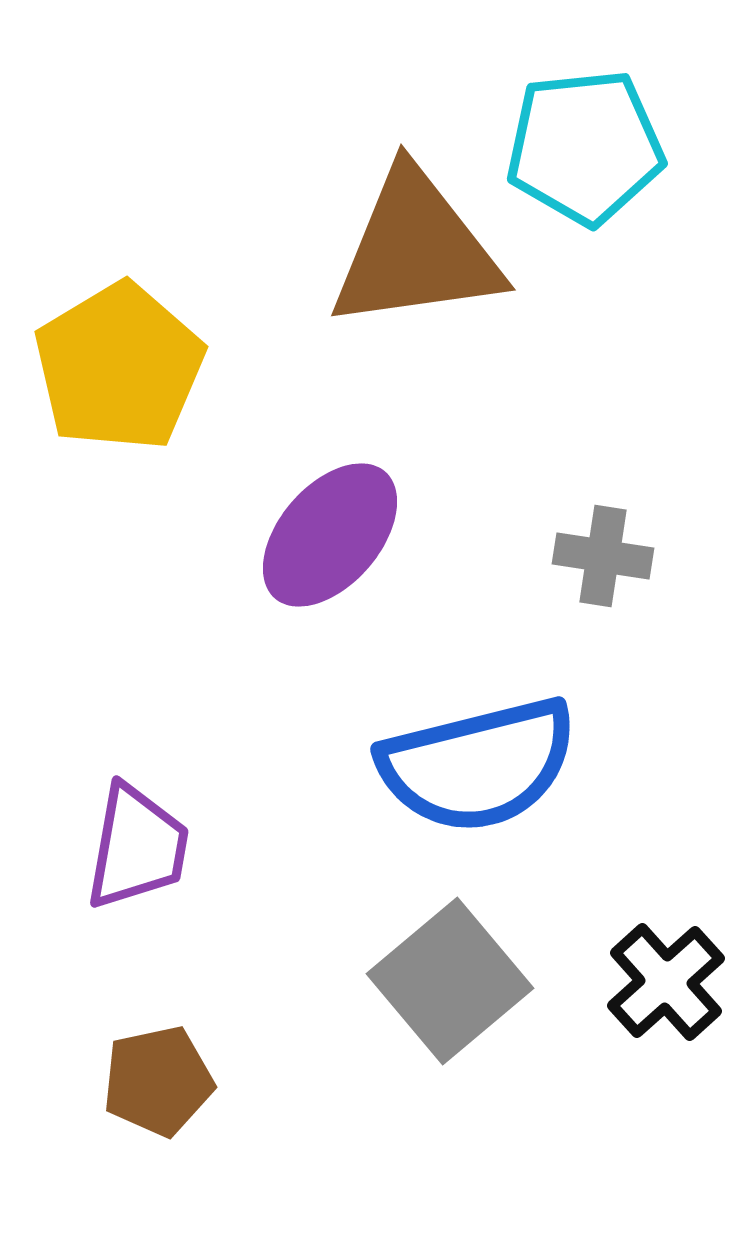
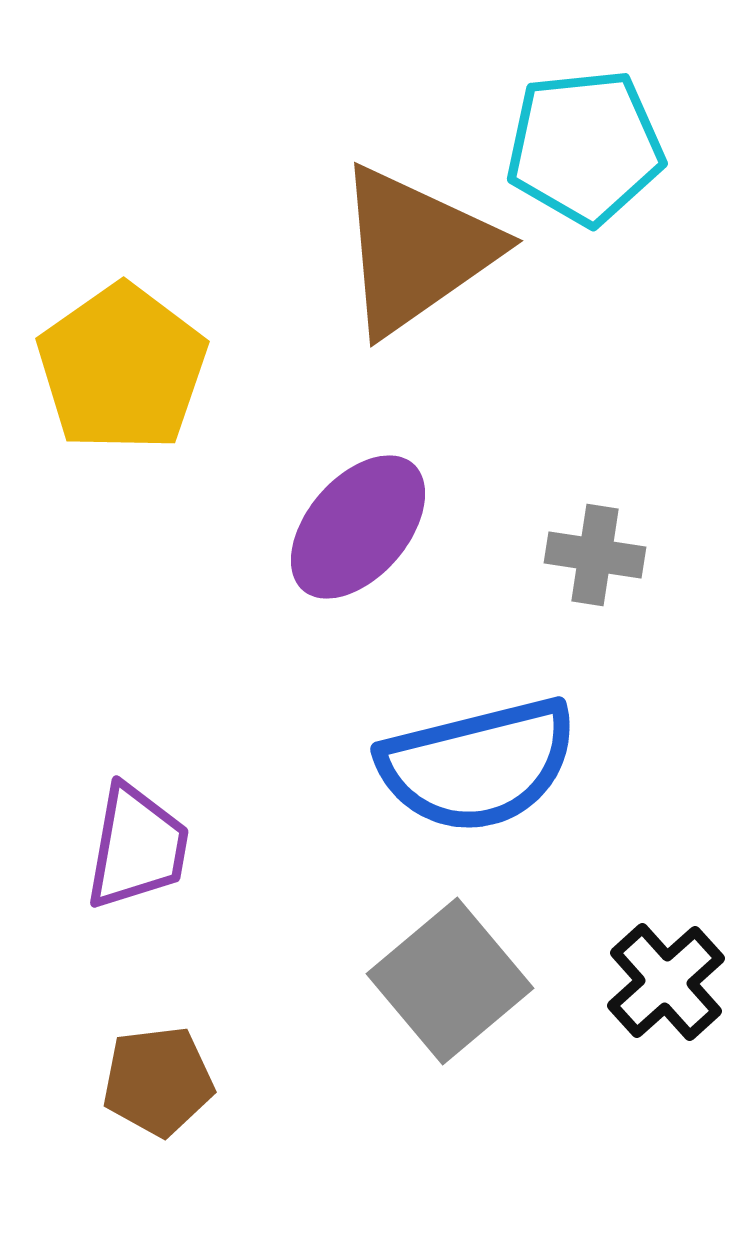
brown triangle: rotated 27 degrees counterclockwise
yellow pentagon: moved 3 px right, 1 px down; rotated 4 degrees counterclockwise
purple ellipse: moved 28 px right, 8 px up
gray cross: moved 8 px left, 1 px up
brown pentagon: rotated 5 degrees clockwise
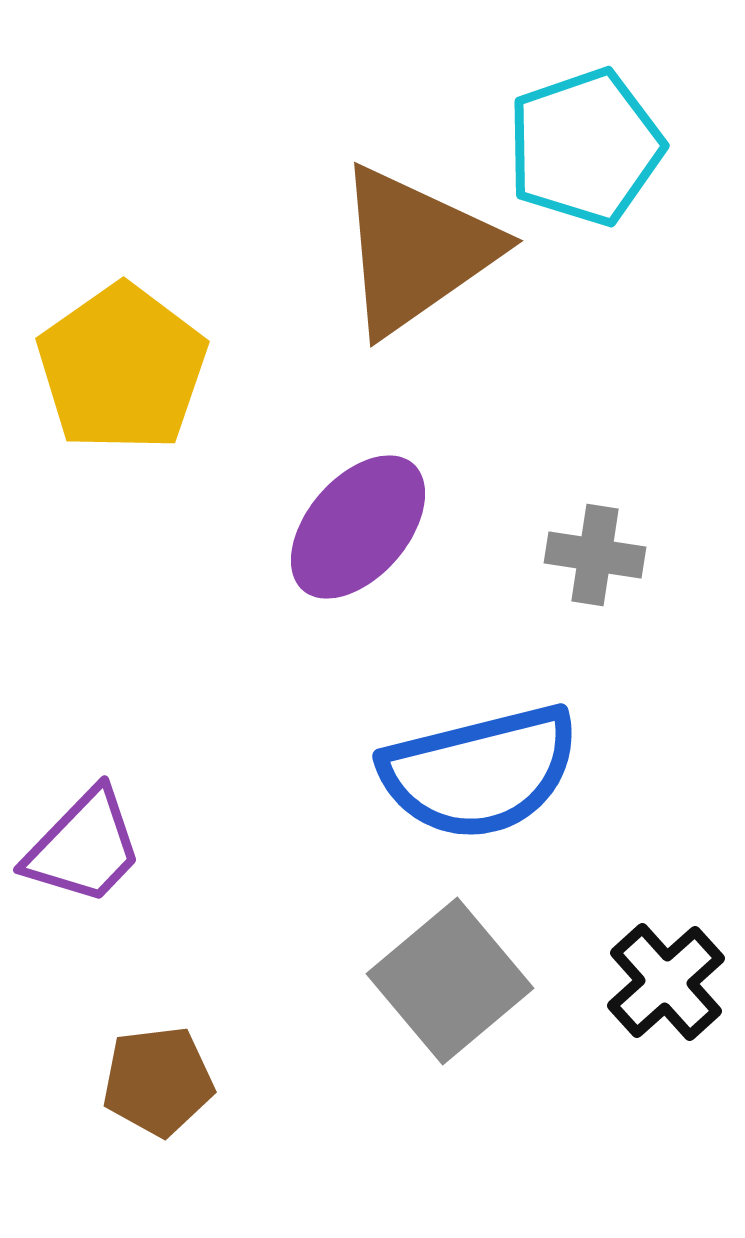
cyan pentagon: rotated 13 degrees counterclockwise
blue semicircle: moved 2 px right, 7 px down
purple trapezoid: moved 53 px left; rotated 34 degrees clockwise
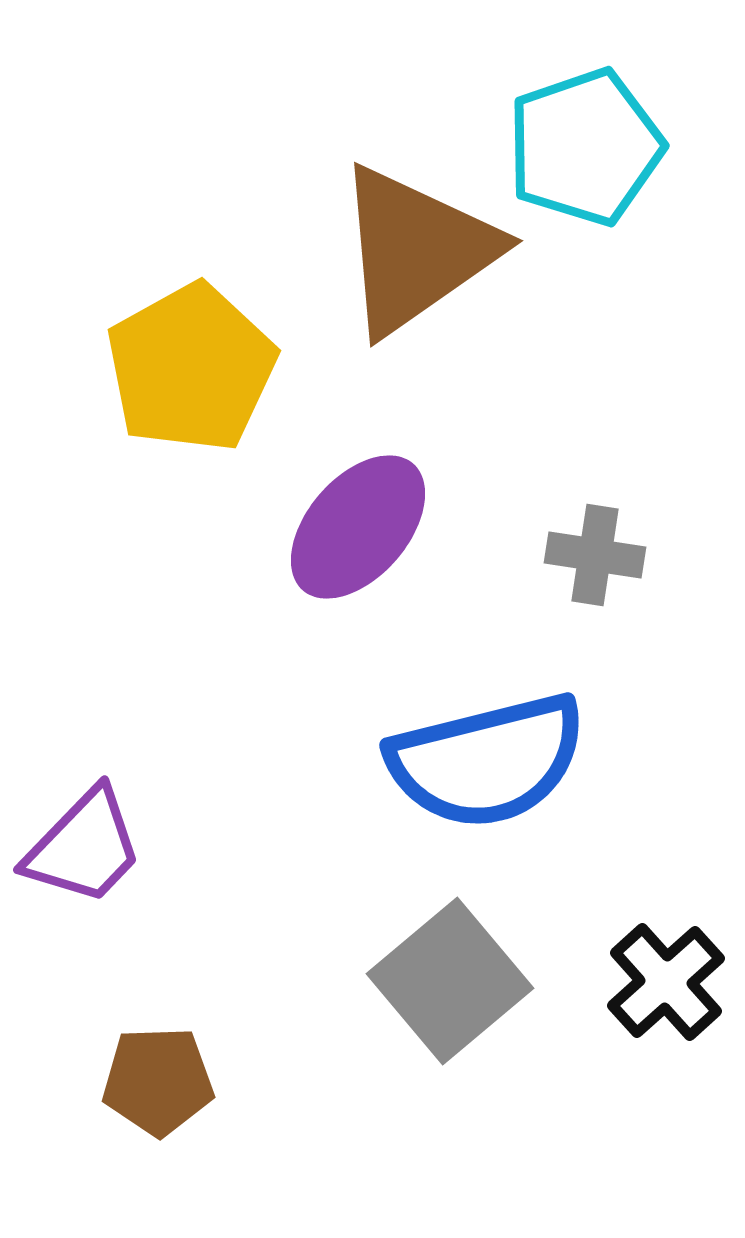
yellow pentagon: moved 69 px right; rotated 6 degrees clockwise
blue semicircle: moved 7 px right, 11 px up
brown pentagon: rotated 5 degrees clockwise
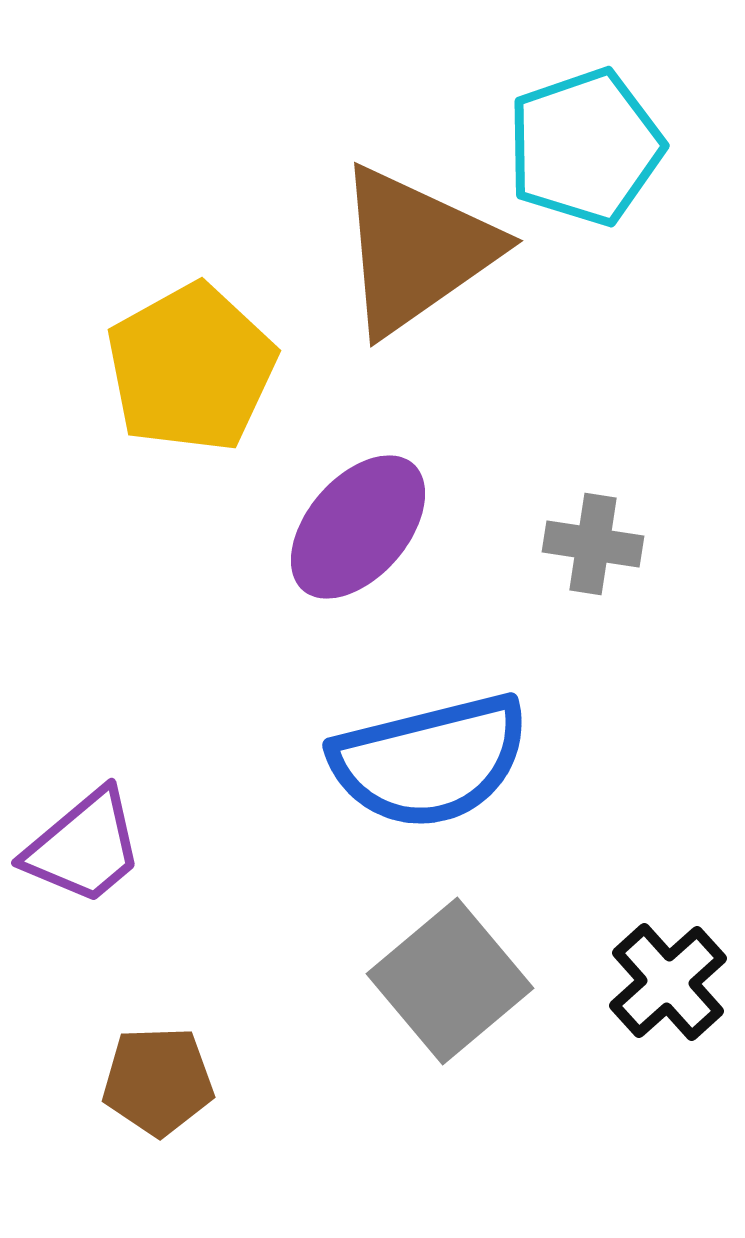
gray cross: moved 2 px left, 11 px up
blue semicircle: moved 57 px left
purple trapezoid: rotated 6 degrees clockwise
black cross: moved 2 px right
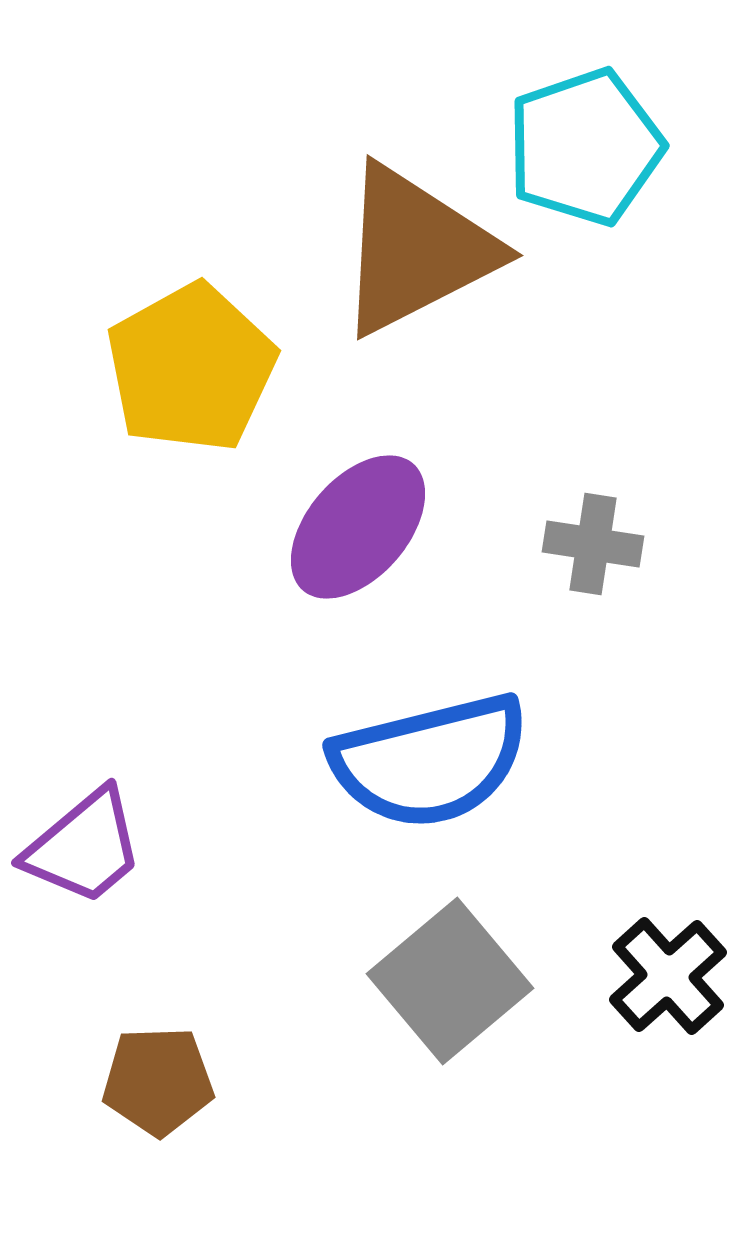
brown triangle: rotated 8 degrees clockwise
black cross: moved 6 px up
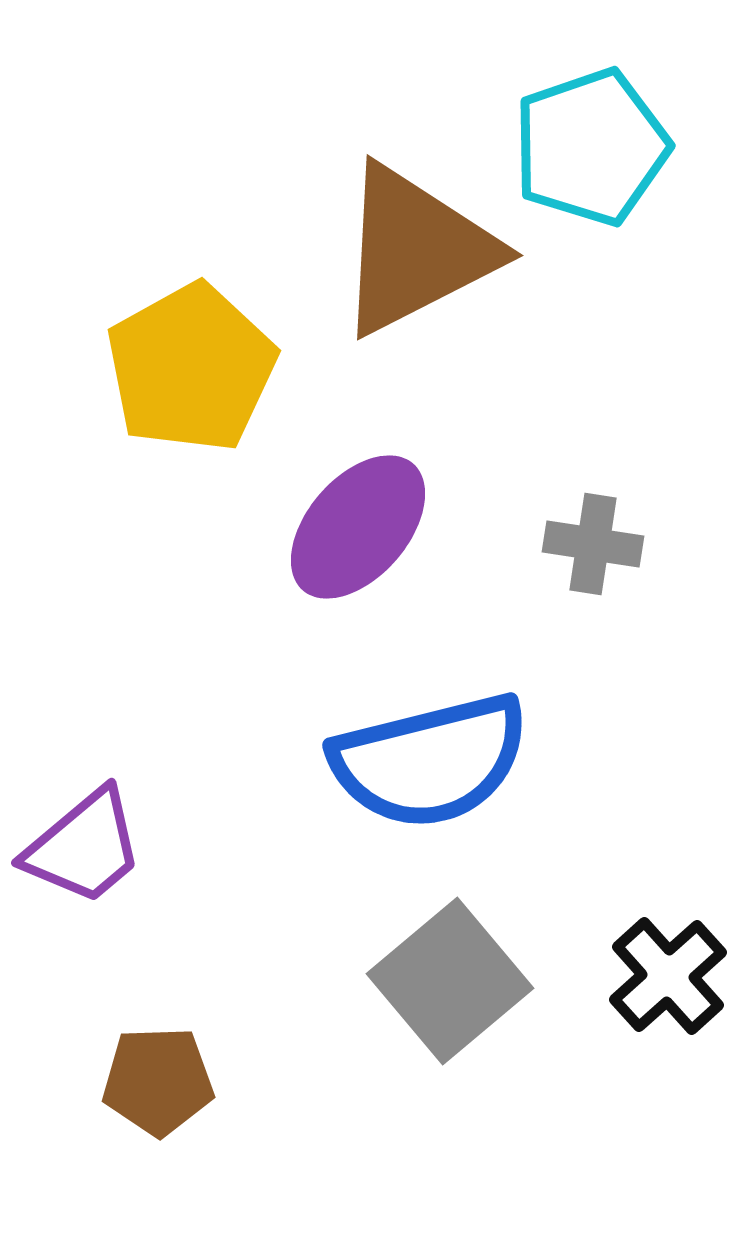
cyan pentagon: moved 6 px right
